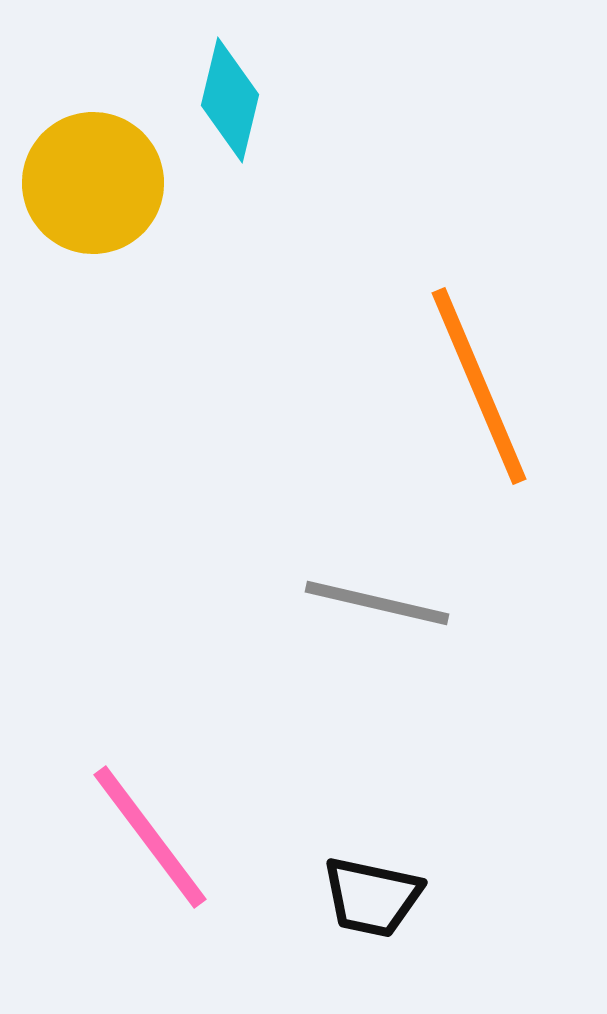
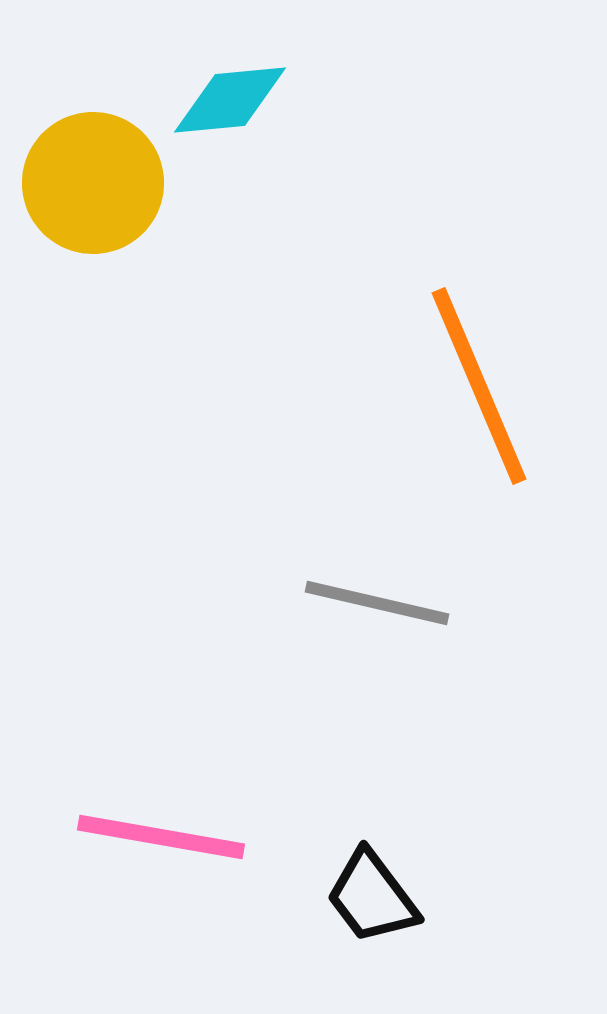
cyan diamond: rotated 71 degrees clockwise
pink line: moved 11 px right; rotated 43 degrees counterclockwise
black trapezoid: rotated 41 degrees clockwise
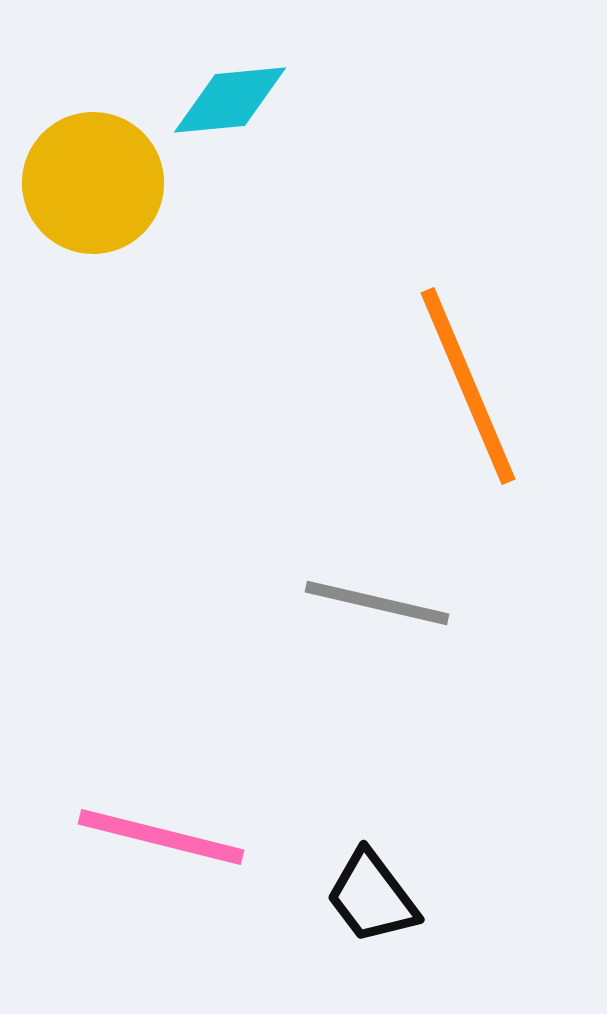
orange line: moved 11 px left
pink line: rotated 4 degrees clockwise
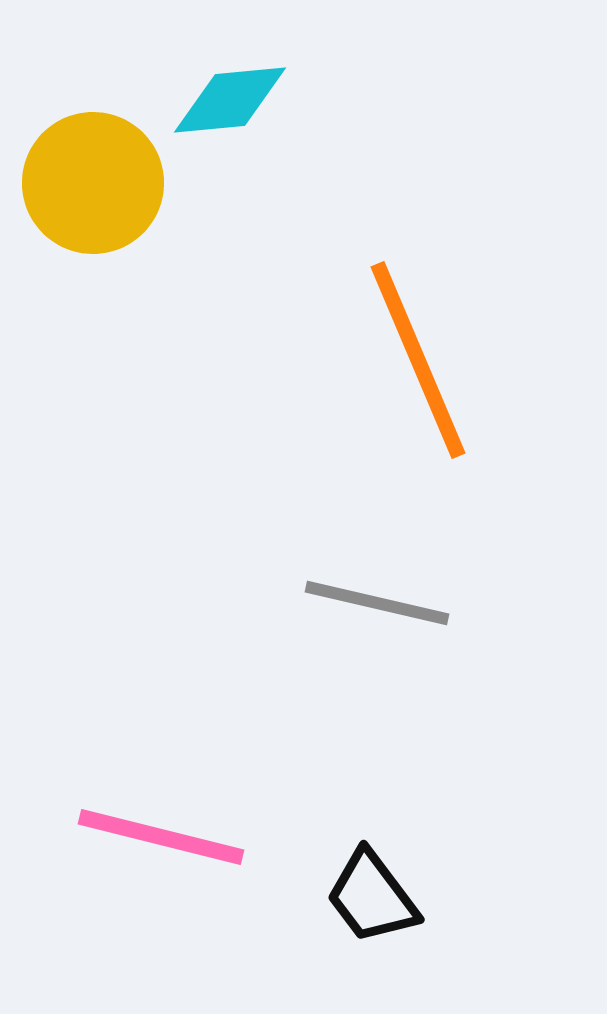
orange line: moved 50 px left, 26 px up
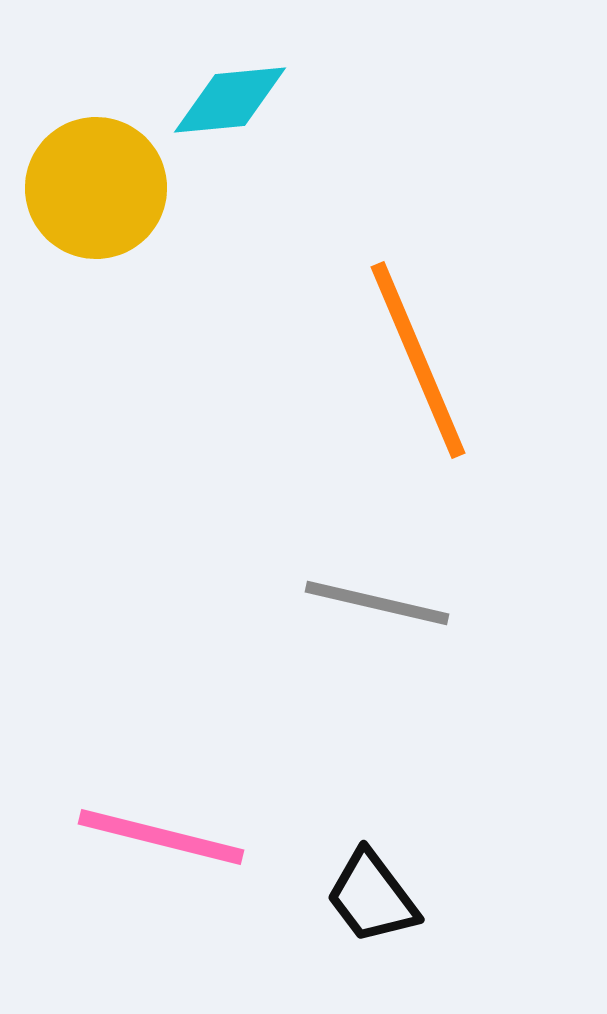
yellow circle: moved 3 px right, 5 px down
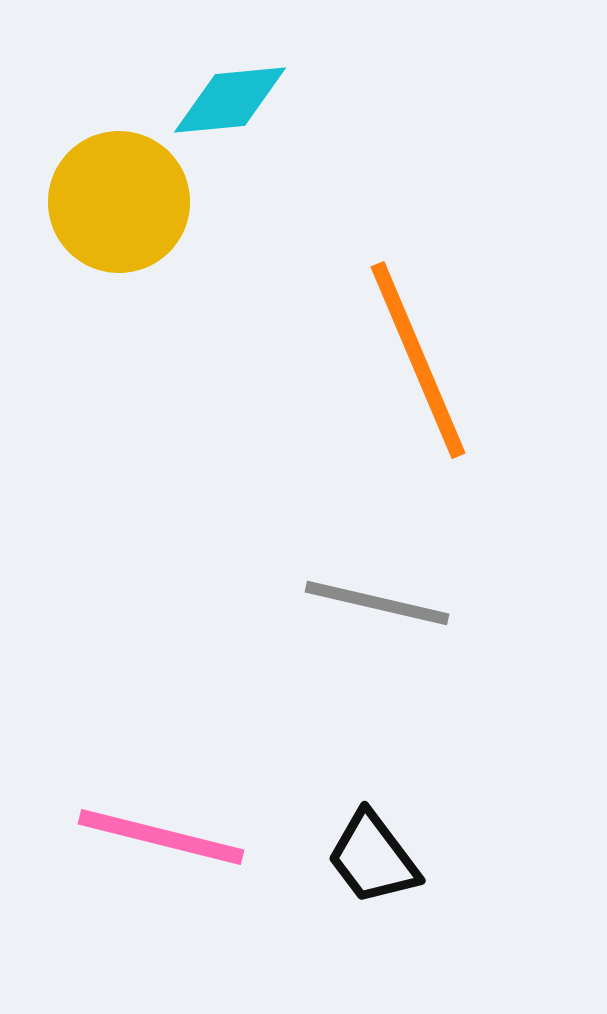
yellow circle: moved 23 px right, 14 px down
black trapezoid: moved 1 px right, 39 px up
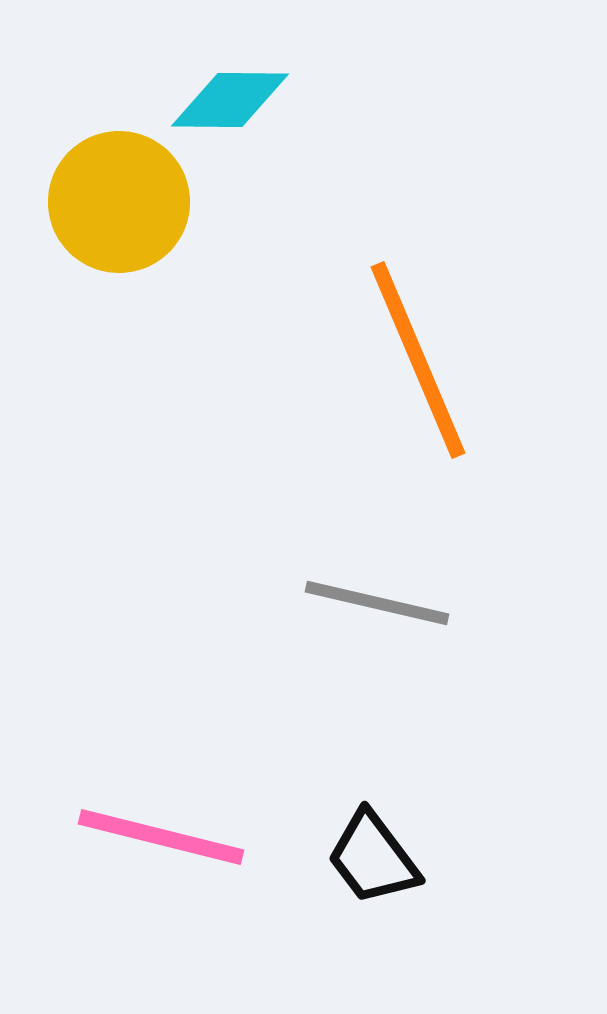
cyan diamond: rotated 6 degrees clockwise
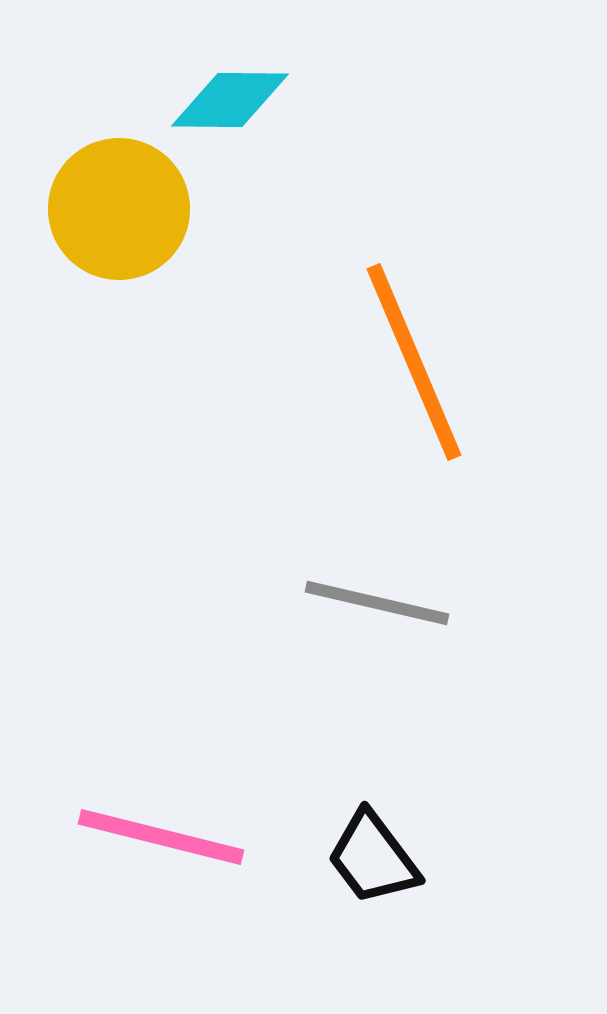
yellow circle: moved 7 px down
orange line: moved 4 px left, 2 px down
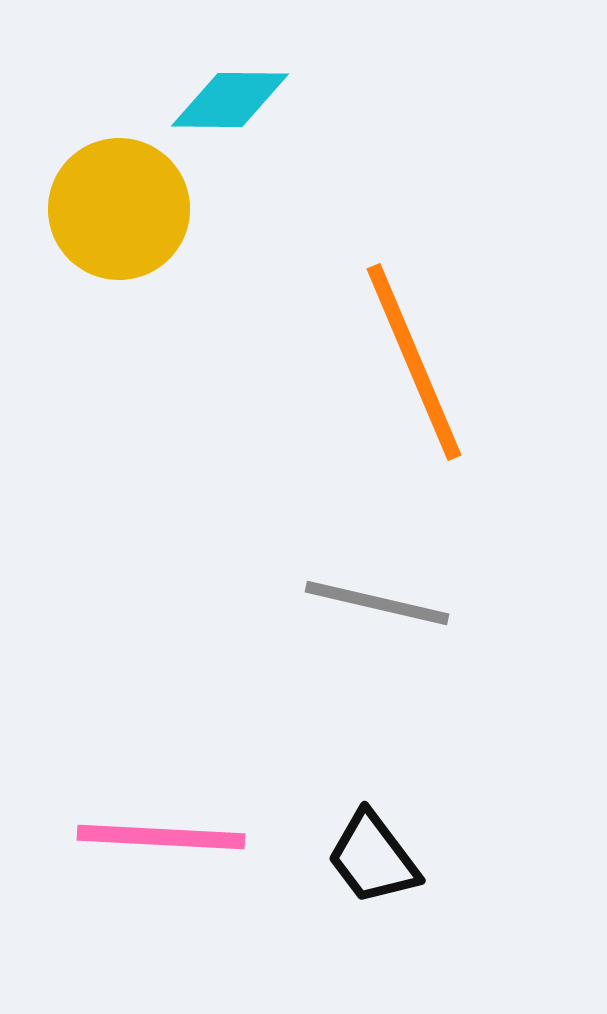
pink line: rotated 11 degrees counterclockwise
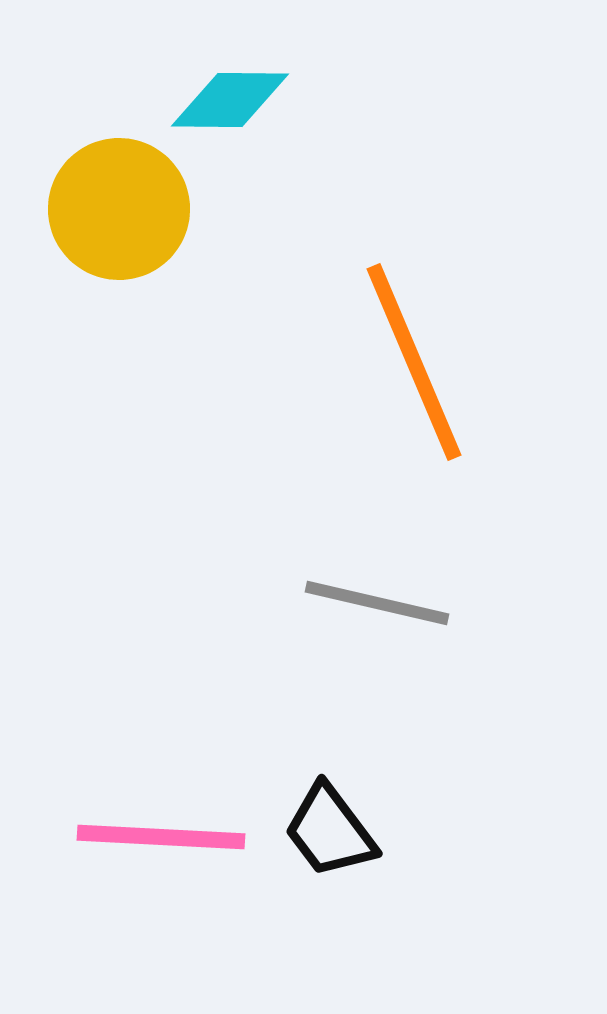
black trapezoid: moved 43 px left, 27 px up
